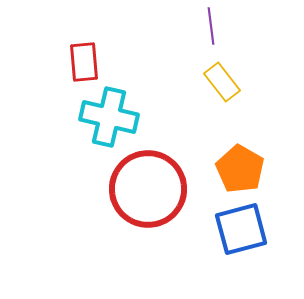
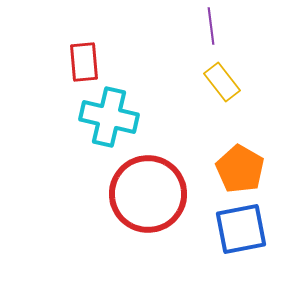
red circle: moved 5 px down
blue square: rotated 4 degrees clockwise
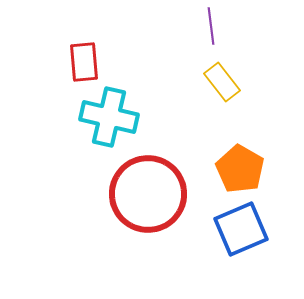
blue square: rotated 12 degrees counterclockwise
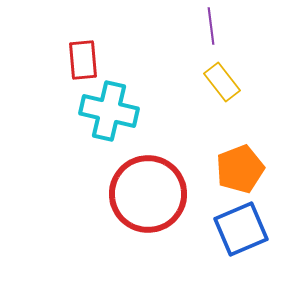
red rectangle: moved 1 px left, 2 px up
cyan cross: moved 6 px up
orange pentagon: rotated 21 degrees clockwise
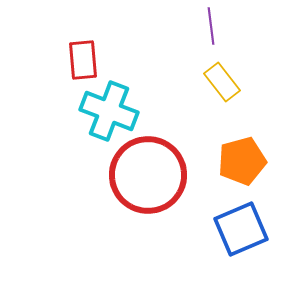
cyan cross: rotated 8 degrees clockwise
orange pentagon: moved 2 px right, 8 px up; rotated 6 degrees clockwise
red circle: moved 19 px up
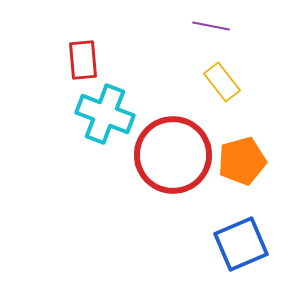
purple line: rotated 72 degrees counterclockwise
cyan cross: moved 4 px left, 3 px down
red circle: moved 25 px right, 20 px up
blue square: moved 15 px down
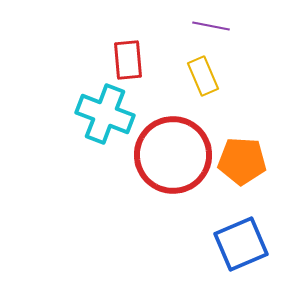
red rectangle: moved 45 px right
yellow rectangle: moved 19 px left, 6 px up; rotated 15 degrees clockwise
orange pentagon: rotated 18 degrees clockwise
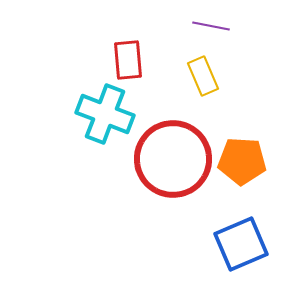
red circle: moved 4 px down
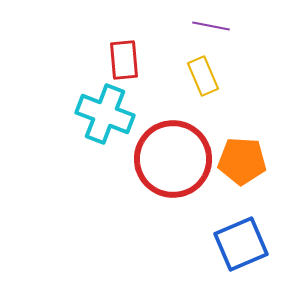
red rectangle: moved 4 px left
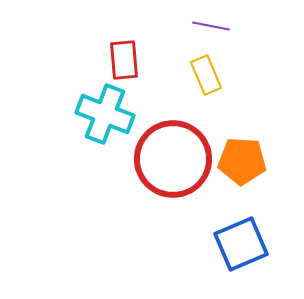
yellow rectangle: moved 3 px right, 1 px up
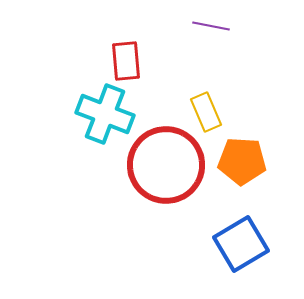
red rectangle: moved 2 px right, 1 px down
yellow rectangle: moved 37 px down
red circle: moved 7 px left, 6 px down
blue square: rotated 8 degrees counterclockwise
